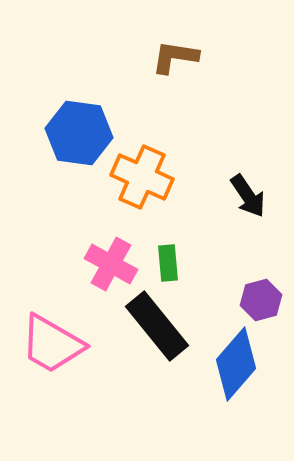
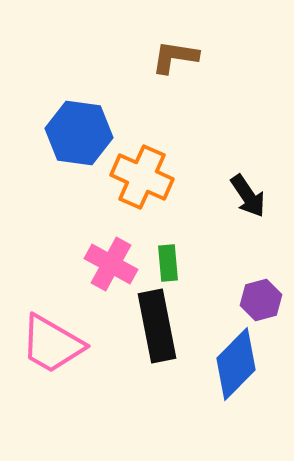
black rectangle: rotated 28 degrees clockwise
blue diamond: rotated 4 degrees clockwise
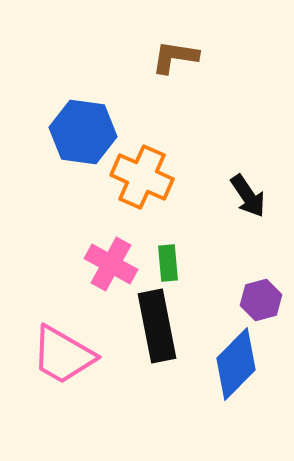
blue hexagon: moved 4 px right, 1 px up
pink trapezoid: moved 11 px right, 11 px down
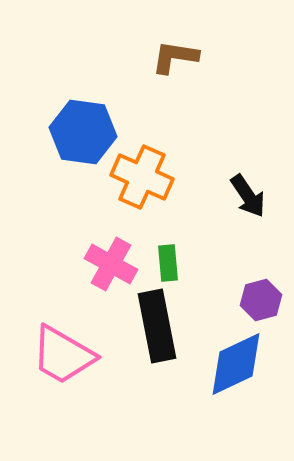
blue diamond: rotated 20 degrees clockwise
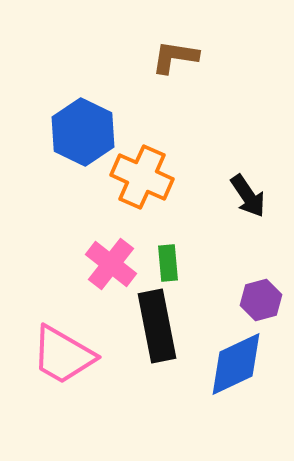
blue hexagon: rotated 18 degrees clockwise
pink cross: rotated 9 degrees clockwise
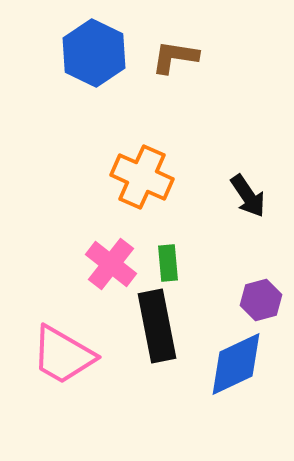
blue hexagon: moved 11 px right, 79 px up
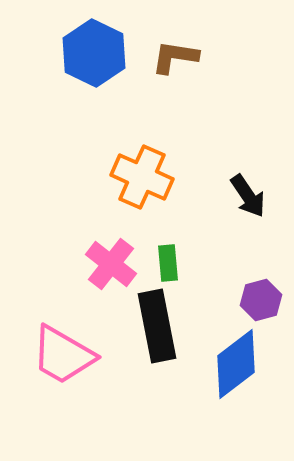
blue diamond: rotated 12 degrees counterclockwise
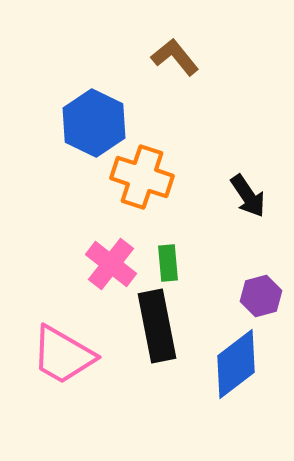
blue hexagon: moved 70 px down
brown L-shape: rotated 42 degrees clockwise
orange cross: rotated 6 degrees counterclockwise
purple hexagon: moved 4 px up
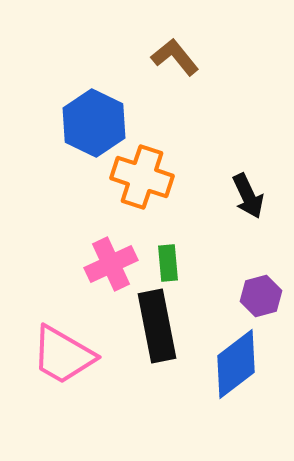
black arrow: rotated 9 degrees clockwise
pink cross: rotated 27 degrees clockwise
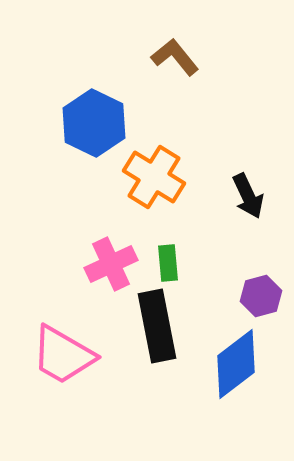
orange cross: moved 12 px right; rotated 14 degrees clockwise
